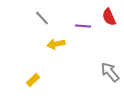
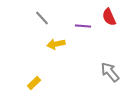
yellow rectangle: moved 1 px right, 3 px down
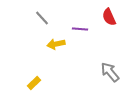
purple line: moved 3 px left, 3 px down
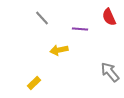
yellow arrow: moved 3 px right, 6 px down
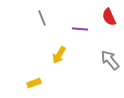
gray line: rotated 21 degrees clockwise
yellow arrow: moved 5 px down; rotated 48 degrees counterclockwise
gray arrow: moved 12 px up
yellow rectangle: rotated 24 degrees clockwise
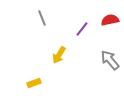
red semicircle: moved 1 px right, 3 px down; rotated 102 degrees clockwise
purple line: moved 2 px right; rotated 56 degrees counterclockwise
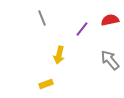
yellow arrow: rotated 18 degrees counterclockwise
yellow rectangle: moved 12 px right, 1 px down
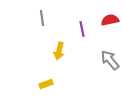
gray line: rotated 14 degrees clockwise
purple line: rotated 49 degrees counterclockwise
yellow arrow: moved 4 px up
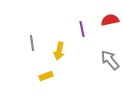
gray line: moved 10 px left, 25 px down
yellow rectangle: moved 8 px up
